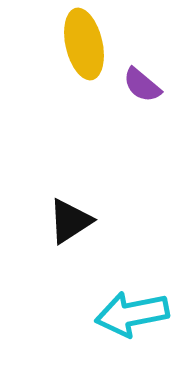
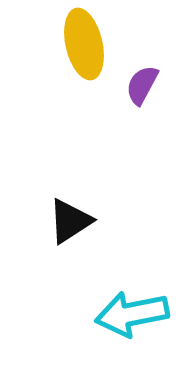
purple semicircle: rotated 78 degrees clockwise
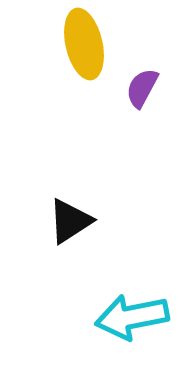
purple semicircle: moved 3 px down
cyan arrow: moved 3 px down
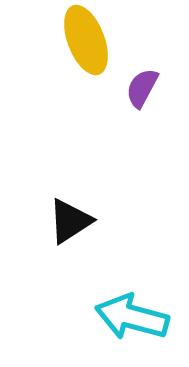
yellow ellipse: moved 2 px right, 4 px up; rotated 8 degrees counterclockwise
cyan arrow: rotated 26 degrees clockwise
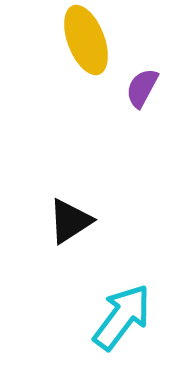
cyan arrow: moved 10 px left; rotated 112 degrees clockwise
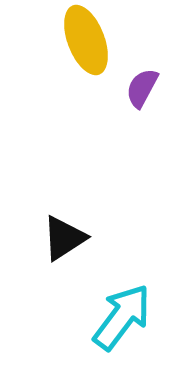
black triangle: moved 6 px left, 17 px down
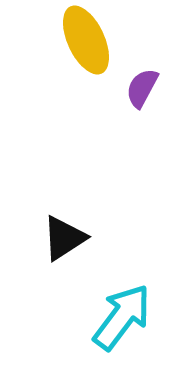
yellow ellipse: rotated 4 degrees counterclockwise
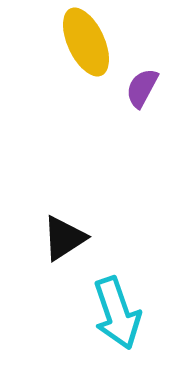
yellow ellipse: moved 2 px down
cyan arrow: moved 5 px left, 4 px up; rotated 124 degrees clockwise
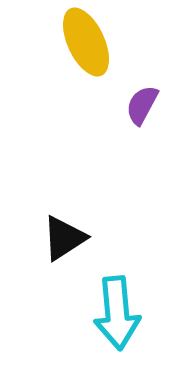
purple semicircle: moved 17 px down
cyan arrow: rotated 14 degrees clockwise
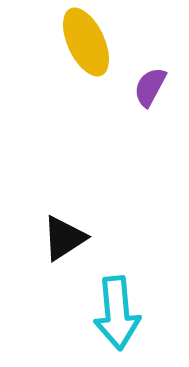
purple semicircle: moved 8 px right, 18 px up
